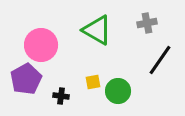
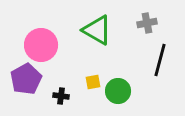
black line: rotated 20 degrees counterclockwise
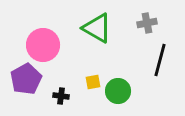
green triangle: moved 2 px up
pink circle: moved 2 px right
